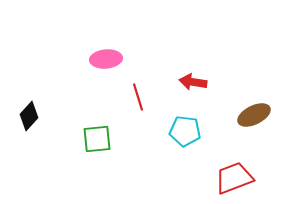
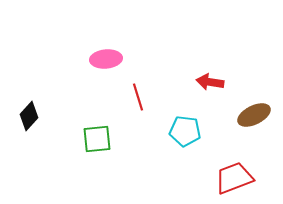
red arrow: moved 17 px right
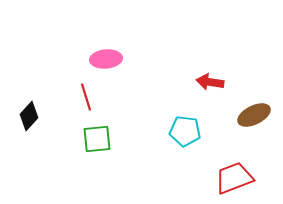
red line: moved 52 px left
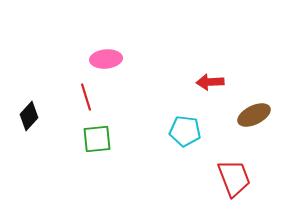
red arrow: rotated 12 degrees counterclockwise
red trapezoid: rotated 90 degrees clockwise
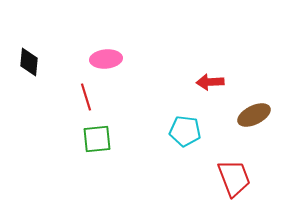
black diamond: moved 54 px up; rotated 36 degrees counterclockwise
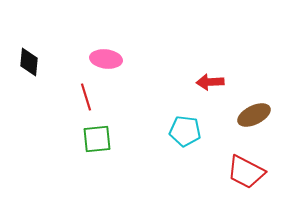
pink ellipse: rotated 12 degrees clockwise
red trapezoid: moved 12 px right, 6 px up; rotated 138 degrees clockwise
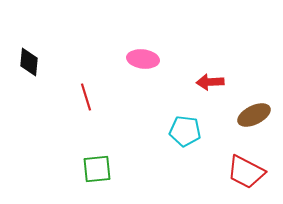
pink ellipse: moved 37 px right
green square: moved 30 px down
